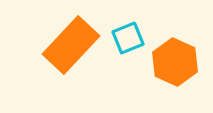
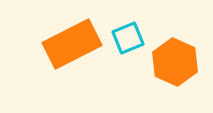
orange rectangle: moved 1 px right, 1 px up; rotated 20 degrees clockwise
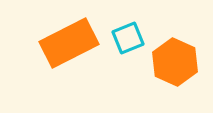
orange rectangle: moved 3 px left, 1 px up
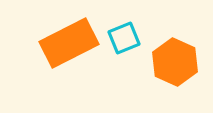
cyan square: moved 4 px left
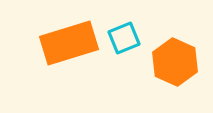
orange rectangle: rotated 10 degrees clockwise
